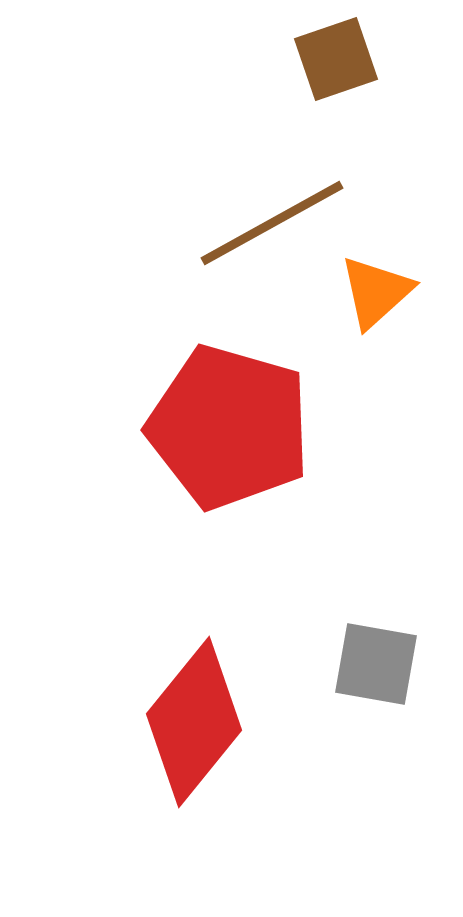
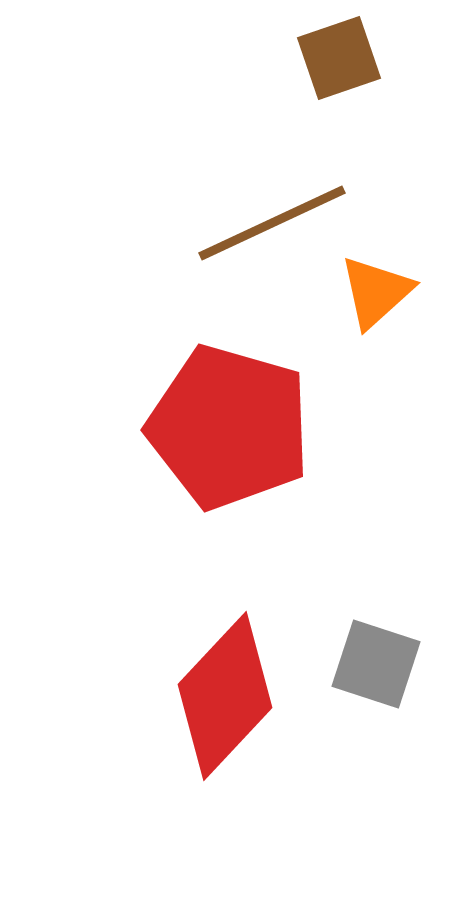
brown square: moved 3 px right, 1 px up
brown line: rotated 4 degrees clockwise
gray square: rotated 8 degrees clockwise
red diamond: moved 31 px right, 26 px up; rotated 4 degrees clockwise
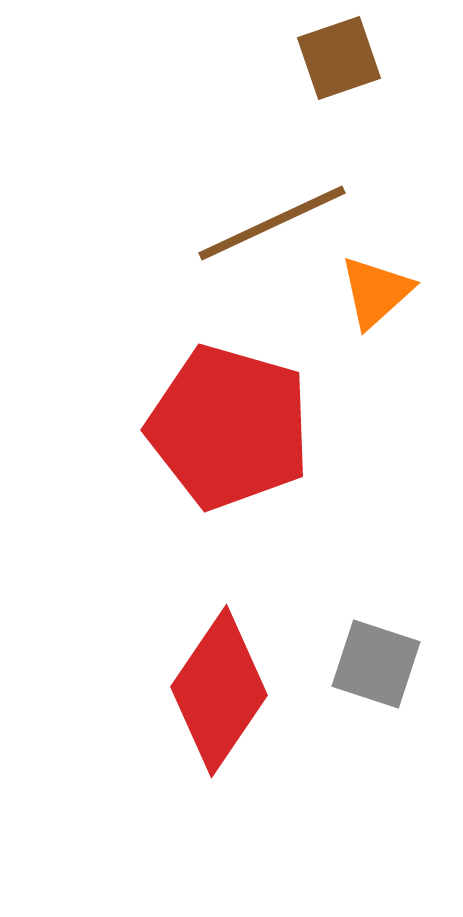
red diamond: moved 6 px left, 5 px up; rotated 9 degrees counterclockwise
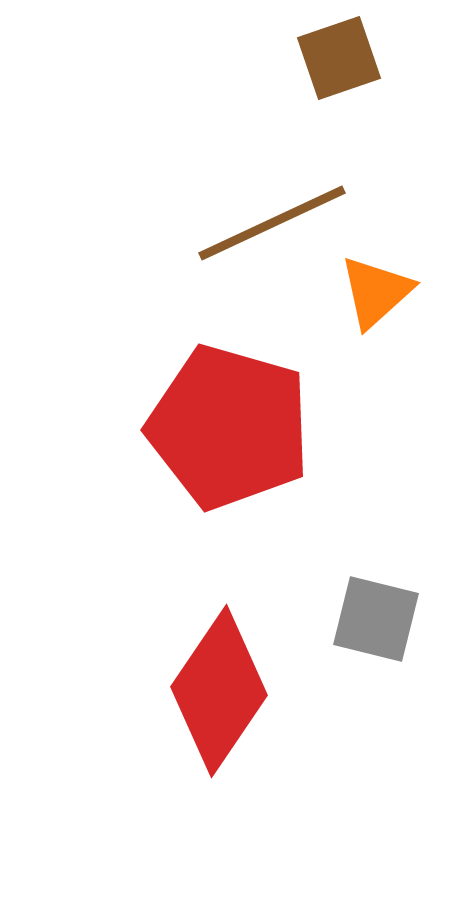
gray square: moved 45 px up; rotated 4 degrees counterclockwise
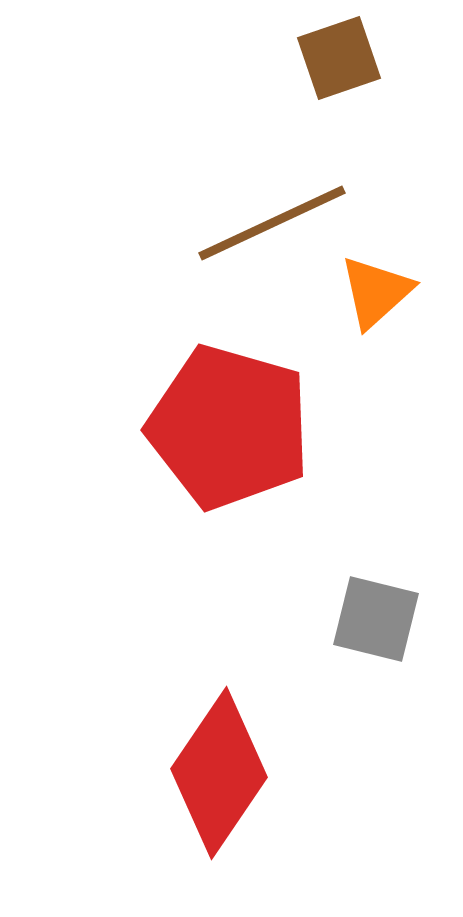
red diamond: moved 82 px down
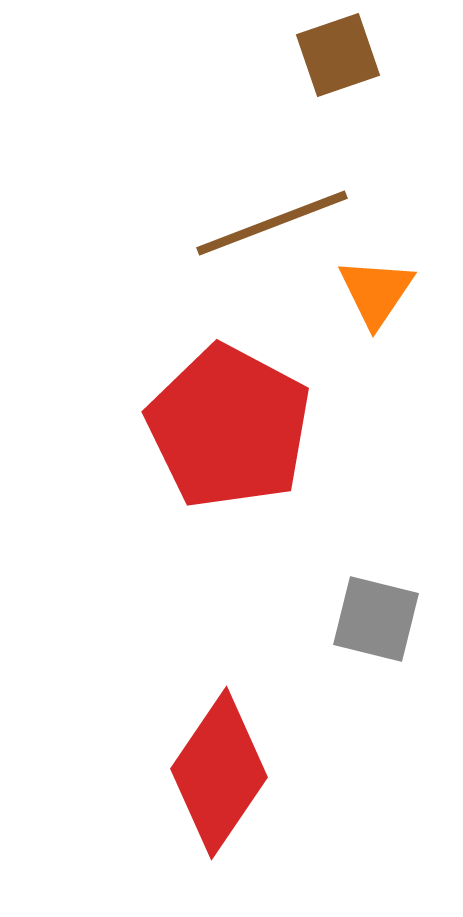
brown square: moved 1 px left, 3 px up
brown line: rotated 4 degrees clockwise
orange triangle: rotated 14 degrees counterclockwise
red pentagon: rotated 12 degrees clockwise
